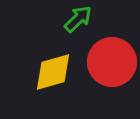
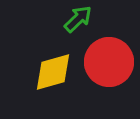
red circle: moved 3 px left
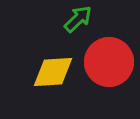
yellow diamond: rotated 12 degrees clockwise
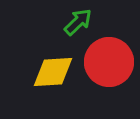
green arrow: moved 3 px down
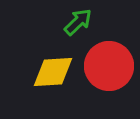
red circle: moved 4 px down
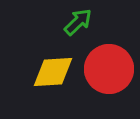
red circle: moved 3 px down
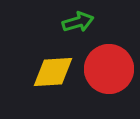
green arrow: rotated 28 degrees clockwise
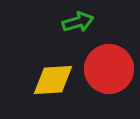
yellow diamond: moved 8 px down
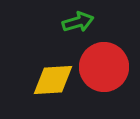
red circle: moved 5 px left, 2 px up
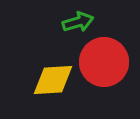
red circle: moved 5 px up
